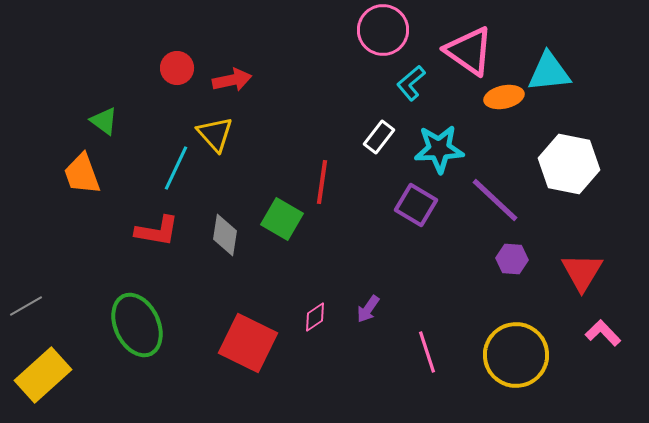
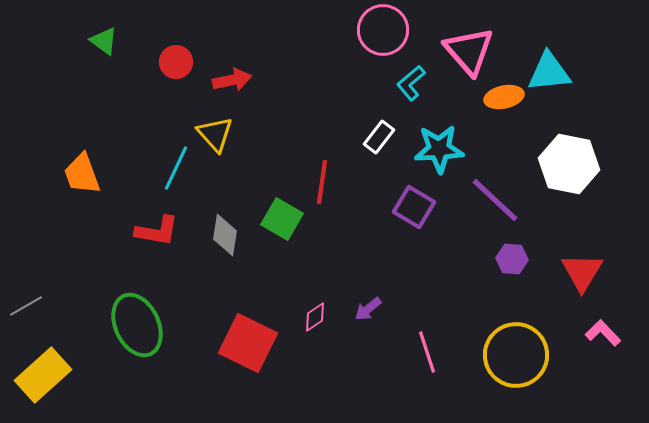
pink triangle: rotated 14 degrees clockwise
red circle: moved 1 px left, 6 px up
green triangle: moved 80 px up
purple square: moved 2 px left, 2 px down
purple arrow: rotated 16 degrees clockwise
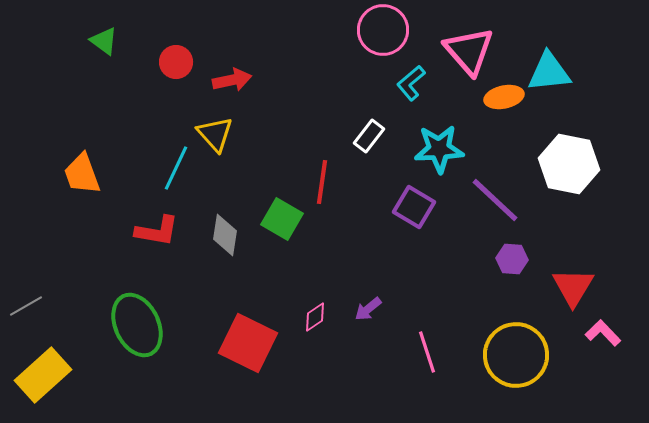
white rectangle: moved 10 px left, 1 px up
red triangle: moved 9 px left, 15 px down
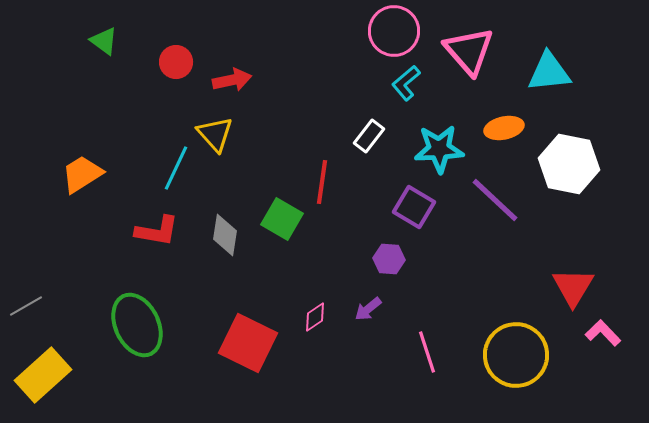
pink circle: moved 11 px right, 1 px down
cyan L-shape: moved 5 px left
orange ellipse: moved 31 px down
orange trapezoid: rotated 78 degrees clockwise
purple hexagon: moved 123 px left
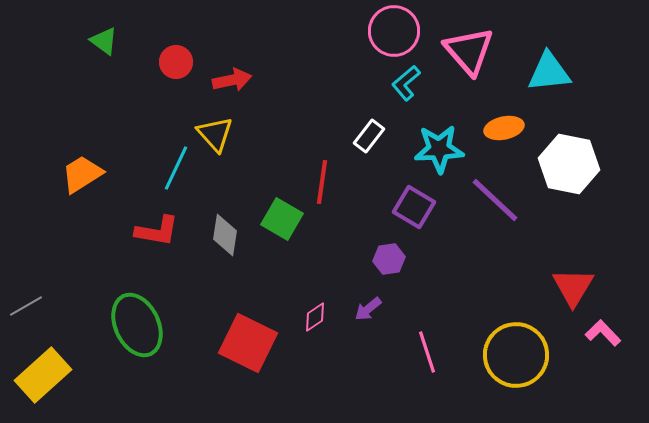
purple hexagon: rotated 12 degrees counterclockwise
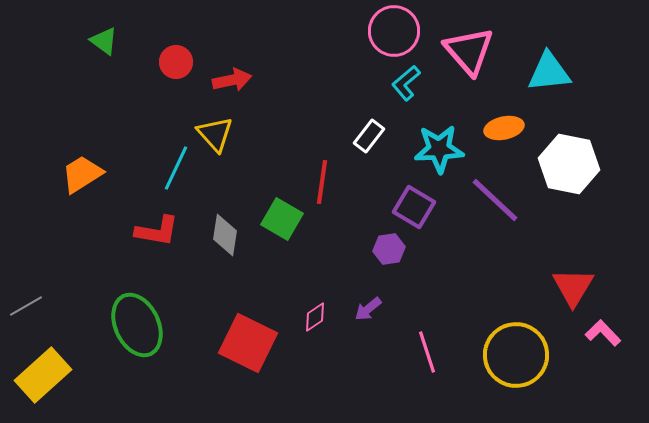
purple hexagon: moved 10 px up
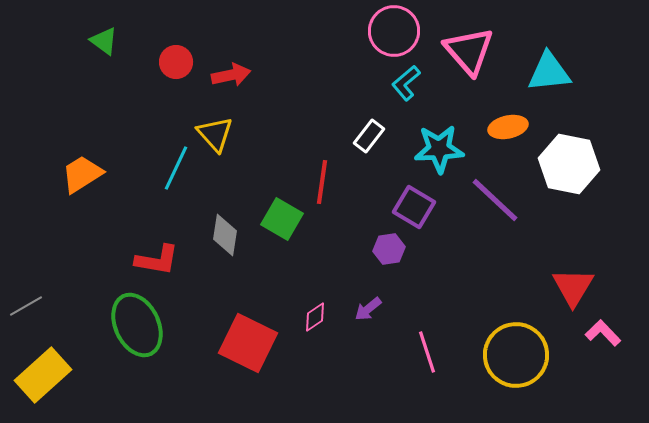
red arrow: moved 1 px left, 5 px up
orange ellipse: moved 4 px right, 1 px up
red L-shape: moved 29 px down
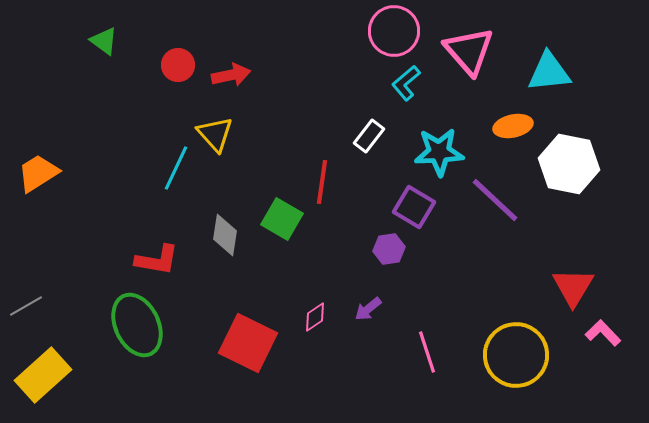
red circle: moved 2 px right, 3 px down
orange ellipse: moved 5 px right, 1 px up
cyan star: moved 3 px down
orange trapezoid: moved 44 px left, 1 px up
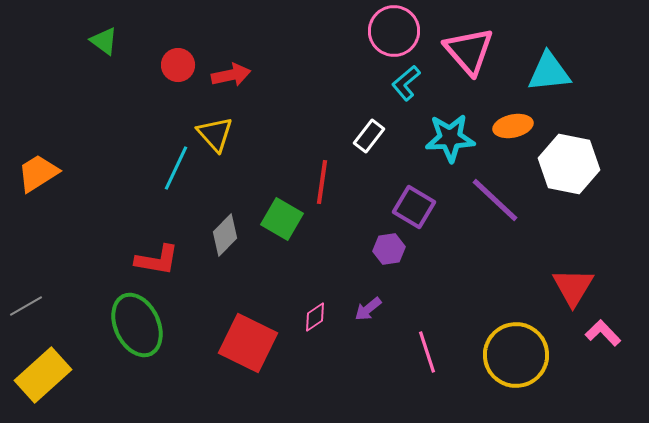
cyan star: moved 11 px right, 14 px up
gray diamond: rotated 36 degrees clockwise
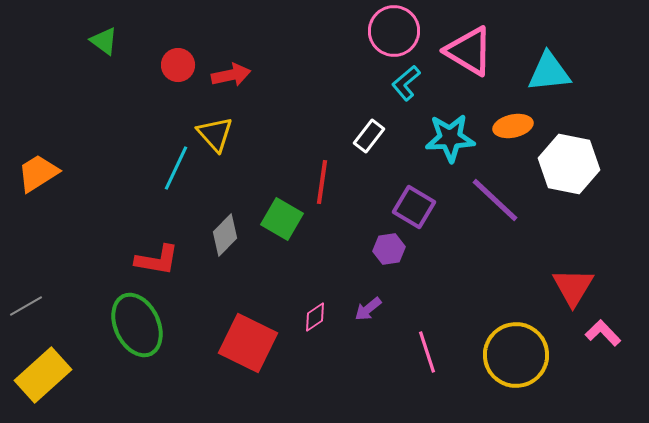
pink triangle: rotated 18 degrees counterclockwise
